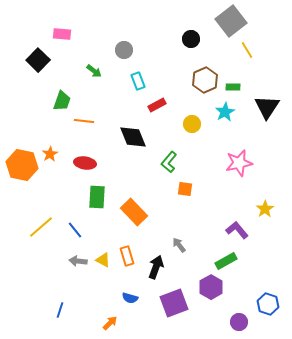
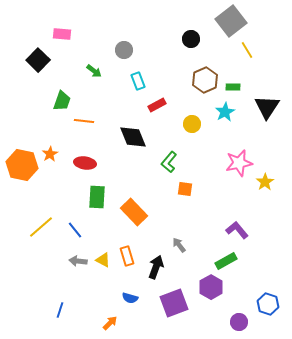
yellow star at (265, 209): moved 27 px up
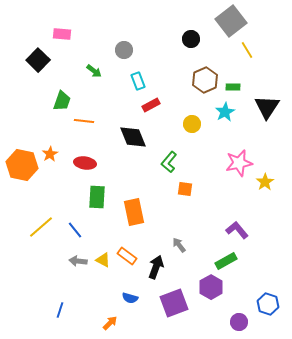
red rectangle at (157, 105): moved 6 px left
orange rectangle at (134, 212): rotated 32 degrees clockwise
orange rectangle at (127, 256): rotated 36 degrees counterclockwise
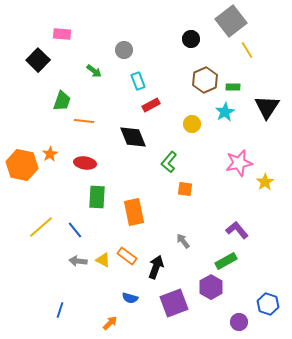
gray arrow at (179, 245): moved 4 px right, 4 px up
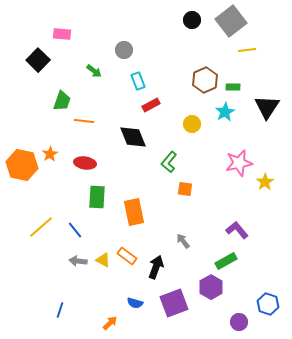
black circle at (191, 39): moved 1 px right, 19 px up
yellow line at (247, 50): rotated 66 degrees counterclockwise
blue semicircle at (130, 298): moved 5 px right, 5 px down
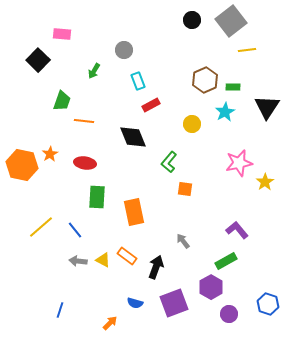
green arrow at (94, 71): rotated 84 degrees clockwise
purple circle at (239, 322): moved 10 px left, 8 px up
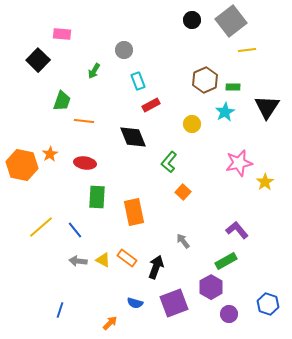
orange square at (185, 189): moved 2 px left, 3 px down; rotated 35 degrees clockwise
orange rectangle at (127, 256): moved 2 px down
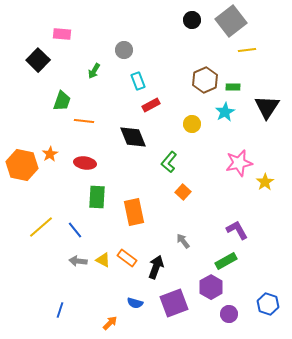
purple L-shape at (237, 230): rotated 10 degrees clockwise
